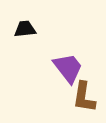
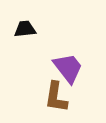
brown L-shape: moved 28 px left
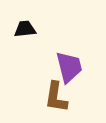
purple trapezoid: moved 1 px right, 1 px up; rotated 24 degrees clockwise
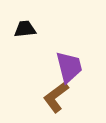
brown L-shape: rotated 44 degrees clockwise
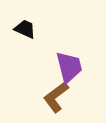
black trapezoid: rotated 30 degrees clockwise
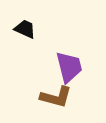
brown L-shape: rotated 128 degrees counterclockwise
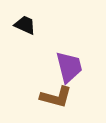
black trapezoid: moved 4 px up
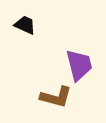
purple trapezoid: moved 10 px right, 2 px up
